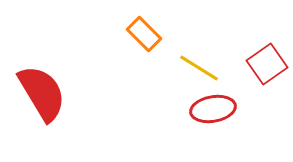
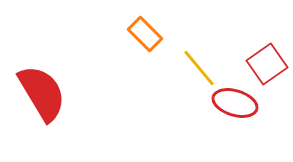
orange rectangle: moved 1 px right
yellow line: rotated 18 degrees clockwise
red ellipse: moved 22 px right, 6 px up; rotated 27 degrees clockwise
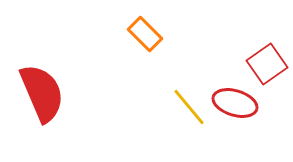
yellow line: moved 10 px left, 39 px down
red semicircle: rotated 8 degrees clockwise
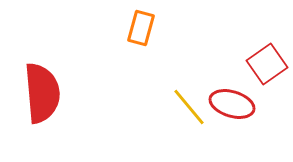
orange rectangle: moved 4 px left, 6 px up; rotated 60 degrees clockwise
red semicircle: rotated 18 degrees clockwise
red ellipse: moved 3 px left, 1 px down
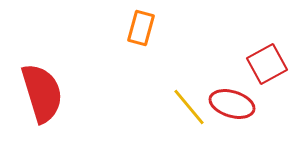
red square: rotated 6 degrees clockwise
red semicircle: rotated 12 degrees counterclockwise
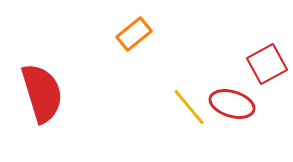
orange rectangle: moved 7 px left, 6 px down; rotated 36 degrees clockwise
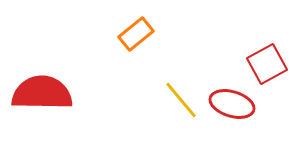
orange rectangle: moved 2 px right
red semicircle: rotated 72 degrees counterclockwise
yellow line: moved 8 px left, 7 px up
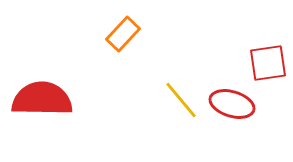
orange rectangle: moved 13 px left; rotated 8 degrees counterclockwise
red square: moved 1 px right, 1 px up; rotated 21 degrees clockwise
red semicircle: moved 6 px down
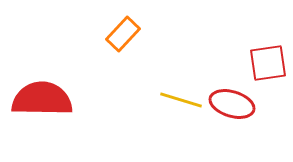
yellow line: rotated 33 degrees counterclockwise
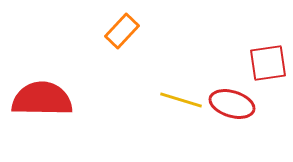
orange rectangle: moved 1 px left, 3 px up
